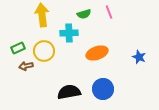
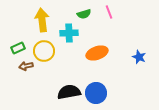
yellow arrow: moved 5 px down
blue circle: moved 7 px left, 4 px down
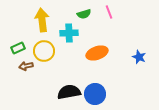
blue circle: moved 1 px left, 1 px down
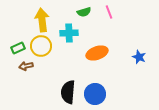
green semicircle: moved 2 px up
yellow circle: moved 3 px left, 5 px up
black semicircle: moved 1 px left; rotated 75 degrees counterclockwise
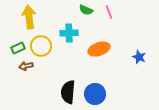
green semicircle: moved 2 px right, 2 px up; rotated 40 degrees clockwise
yellow arrow: moved 13 px left, 3 px up
orange ellipse: moved 2 px right, 4 px up
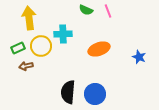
pink line: moved 1 px left, 1 px up
yellow arrow: moved 1 px down
cyan cross: moved 6 px left, 1 px down
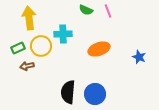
brown arrow: moved 1 px right
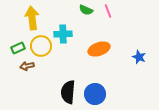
yellow arrow: moved 3 px right
